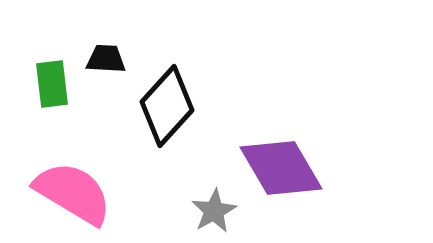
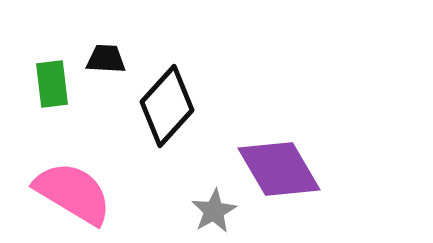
purple diamond: moved 2 px left, 1 px down
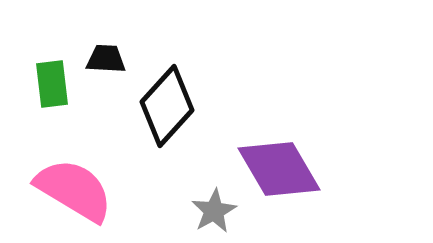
pink semicircle: moved 1 px right, 3 px up
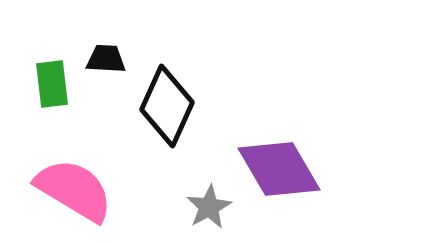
black diamond: rotated 18 degrees counterclockwise
gray star: moved 5 px left, 4 px up
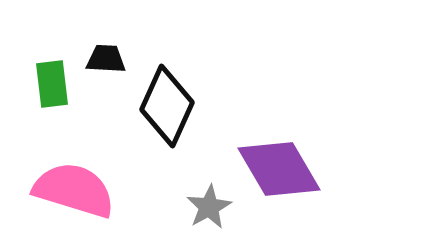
pink semicircle: rotated 14 degrees counterclockwise
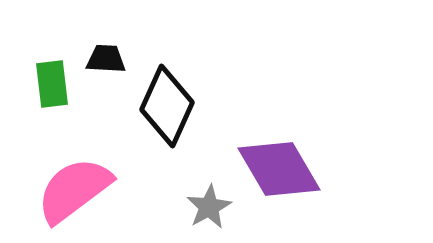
pink semicircle: rotated 54 degrees counterclockwise
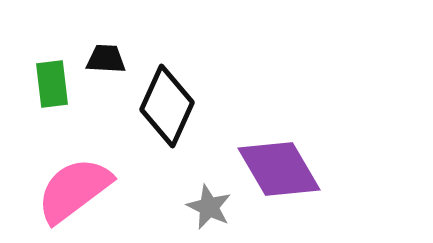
gray star: rotated 18 degrees counterclockwise
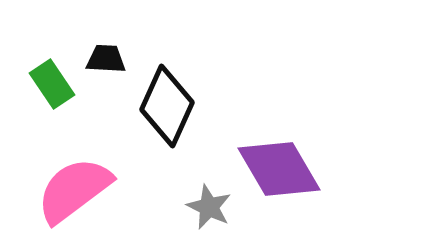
green rectangle: rotated 27 degrees counterclockwise
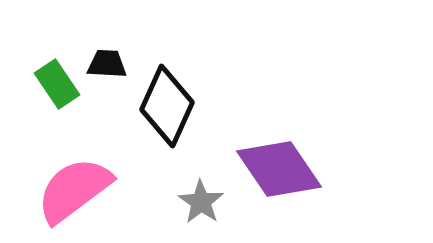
black trapezoid: moved 1 px right, 5 px down
green rectangle: moved 5 px right
purple diamond: rotated 4 degrees counterclockwise
gray star: moved 8 px left, 5 px up; rotated 9 degrees clockwise
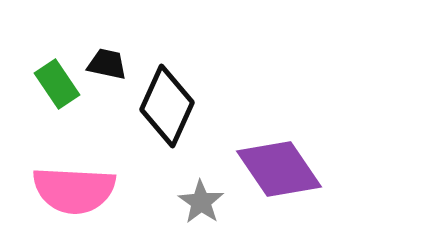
black trapezoid: rotated 9 degrees clockwise
pink semicircle: rotated 140 degrees counterclockwise
